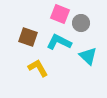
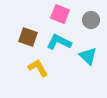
gray circle: moved 10 px right, 3 px up
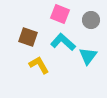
cyan L-shape: moved 4 px right; rotated 15 degrees clockwise
cyan triangle: rotated 24 degrees clockwise
yellow L-shape: moved 1 px right, 3 px up
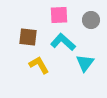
pink square: moved 1 px left, 1 px down; rotated 24 degrees counterclockwise
brown square: rotated 12 degrees counterclockwise
cyan triangle: moved 3 px left, 7 px down
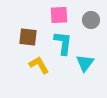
cyan L-shape: moved 1 px down; rotated 55 degrees clockwise
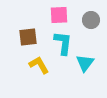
brown square: rotated 12 degrees counterclockwise
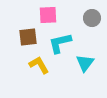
pink square: moved 11 px left
gray circle: moved 1 px right, 2 px up
cyan L-shape: moved 3 px left; rotated 110 degrees counterclockwise
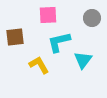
brown square: moved 13 px left
cyan L-shape: moved 1 px left, 1 px up
cyan triangle: moved 2 px left, 3 px up
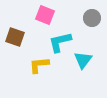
pink square: moved 3 px left; rotated 24 degrees clockwise
brown square: rotated 24 degrees clockwise
cyan L-shape: moved 1 px right
yellow L-shape: rotated 65 degrees counterclockwise
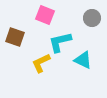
cyan triangle: rotated 42 degrees counterclockwise
yellow L-shape: moved 2 px right, 2 px up; rotated 20 degrees counterclockwise
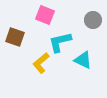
gray circle: moved 1 px right, 2 px down
yellow L-shape: rotated 15 degrees counterclockwise
